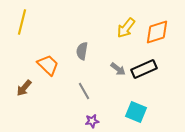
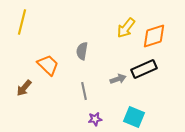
orange diamond: moved 3 px left, 4 px down
gray arrow: moved 10 px down; rotated 56 degrees counterclockwise
gray line: rotated 18 degrees clockwise
cyan square: moved 2 px left, 5 px down
purple star: moved 3 px right, 2 px up
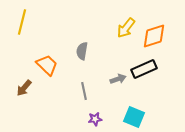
orange trapezoid: moved 1 px left
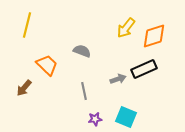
yellow line: moved 5 px right, 3 px down
gray semicircle: rotated 102 degrees clockwise
cyan square: moved 8 px left
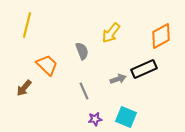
yellow arrow: moved 15 px left, 5 px down
orange diamond: moved 7 px right; rotated 12 degrees counterclockwise
gray semicircle: rotated 48 degrees clockwise
gray line: rotated 12 degrees counterclockwise
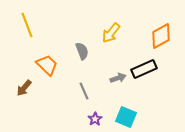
yellow line: rotated 35 degrees counterclockwise
gray arrow: moved 1 px up
purple star: rotated 24 degrees counterclockwise
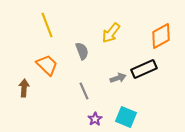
yellow line: moved 20 px right
brown arrow: rotated 144 degrees clockwise
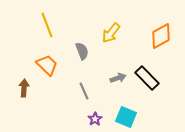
black rectangle: moved 3 px right, 9 px down; rotated 70 degrees clockwise
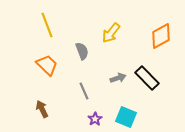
brown arrow: moved 18 px right, 21 px down; rotated 30 degrees counterclockwise
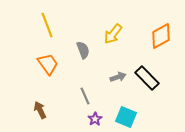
yellow arrow: moved 2 px right, 1 px down
gray semicircle: moved 1 px right, 1 px up
orange trapezoid: moved 1 px right, 1 px up; rotated 10 degrees clockwise
gray arrow: moved 1 px up
gray line: moved 1 px right, 5 px down
brown arrow: moved 2 px left, 1 px down
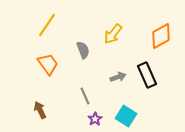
yellow line: rotated 55 degrees clockwise
black rectangle: moved 3 px up; rotated 20 degrees clockwise
cyan square: moved 1 px up; rotated 10 degrees clockwise
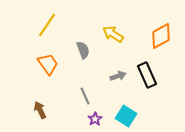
yellow arrow: rotated 85 degrees clockwise
gray arrow: moved 1 px up
